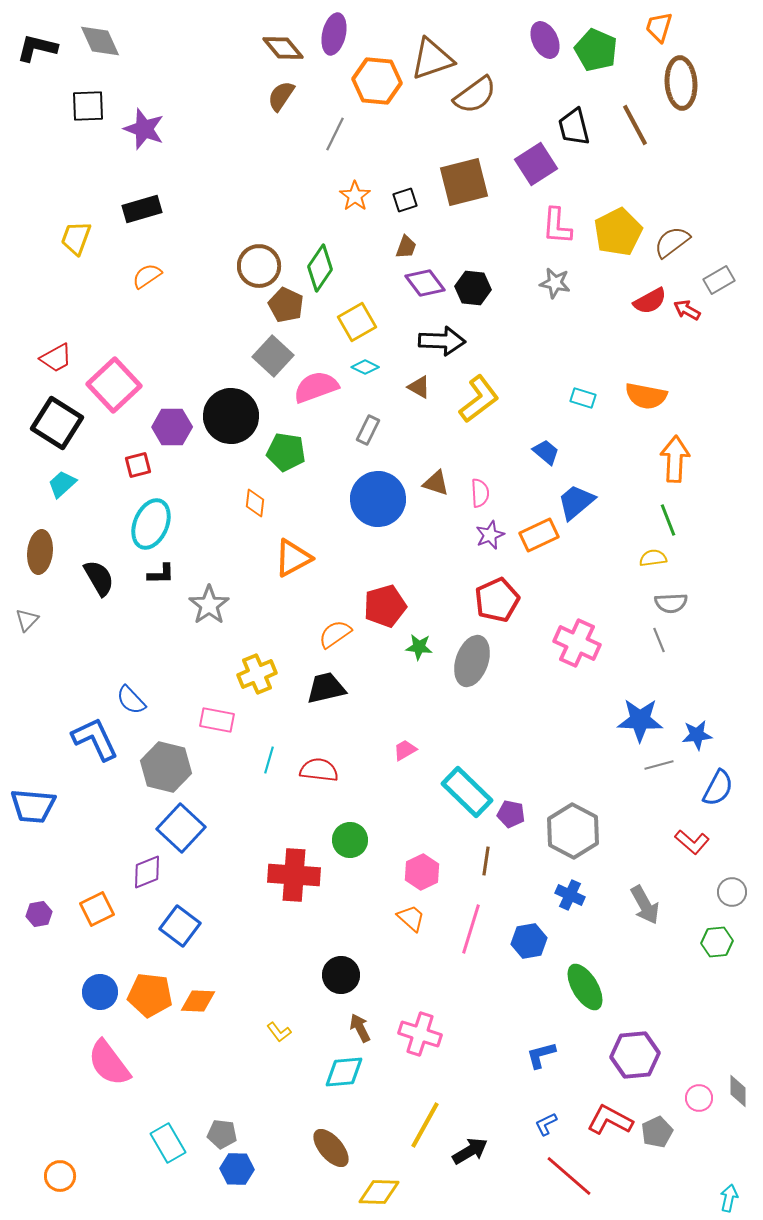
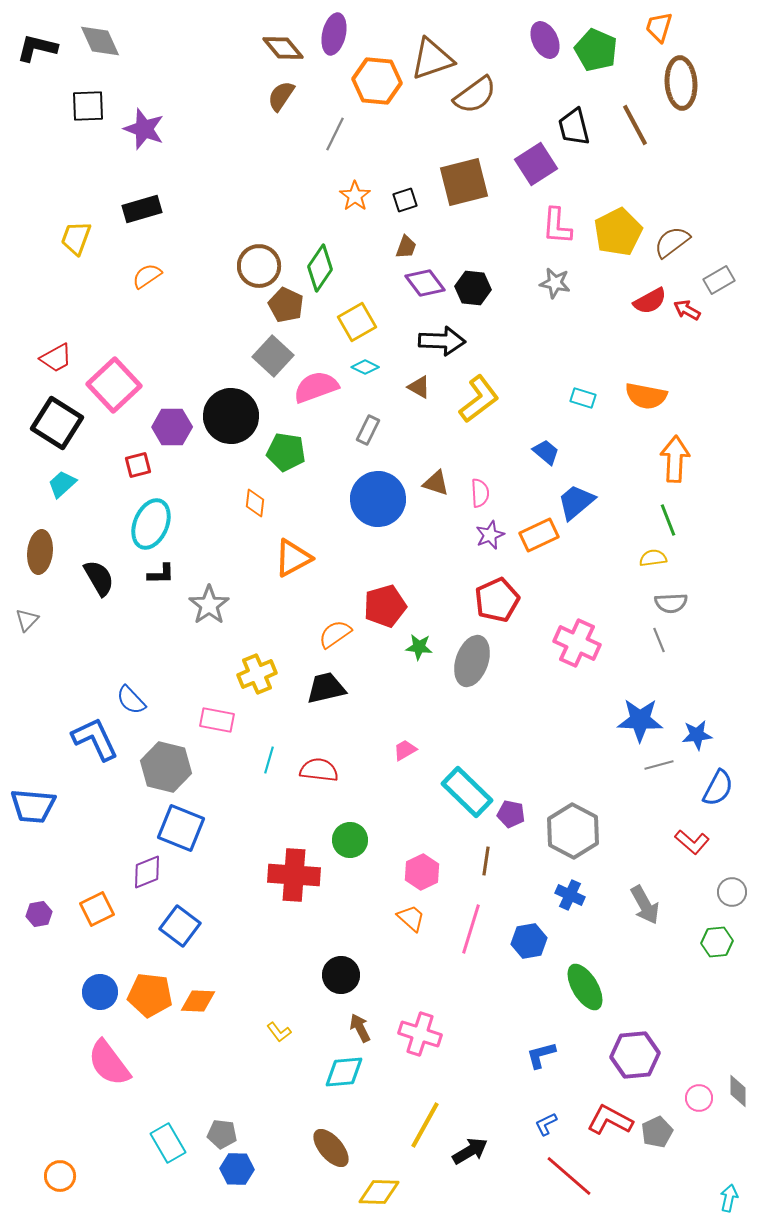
blue square at (181, 828): rotated 21 degrees counterclockwise
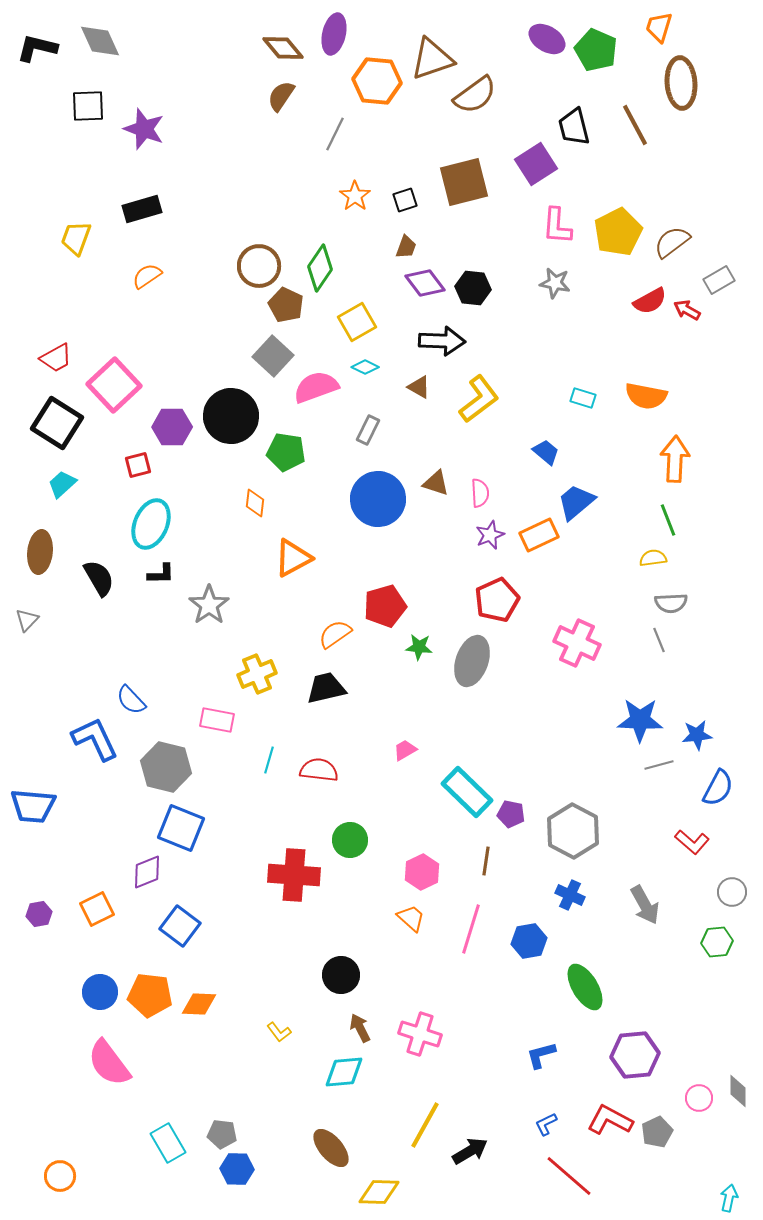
purple ellipse at (545, 40): moved 2 px right, 1 px up; rotated 33 degrees counterclockwise
orange diamond at (198, 1001): moved 1 px right, 3 px down
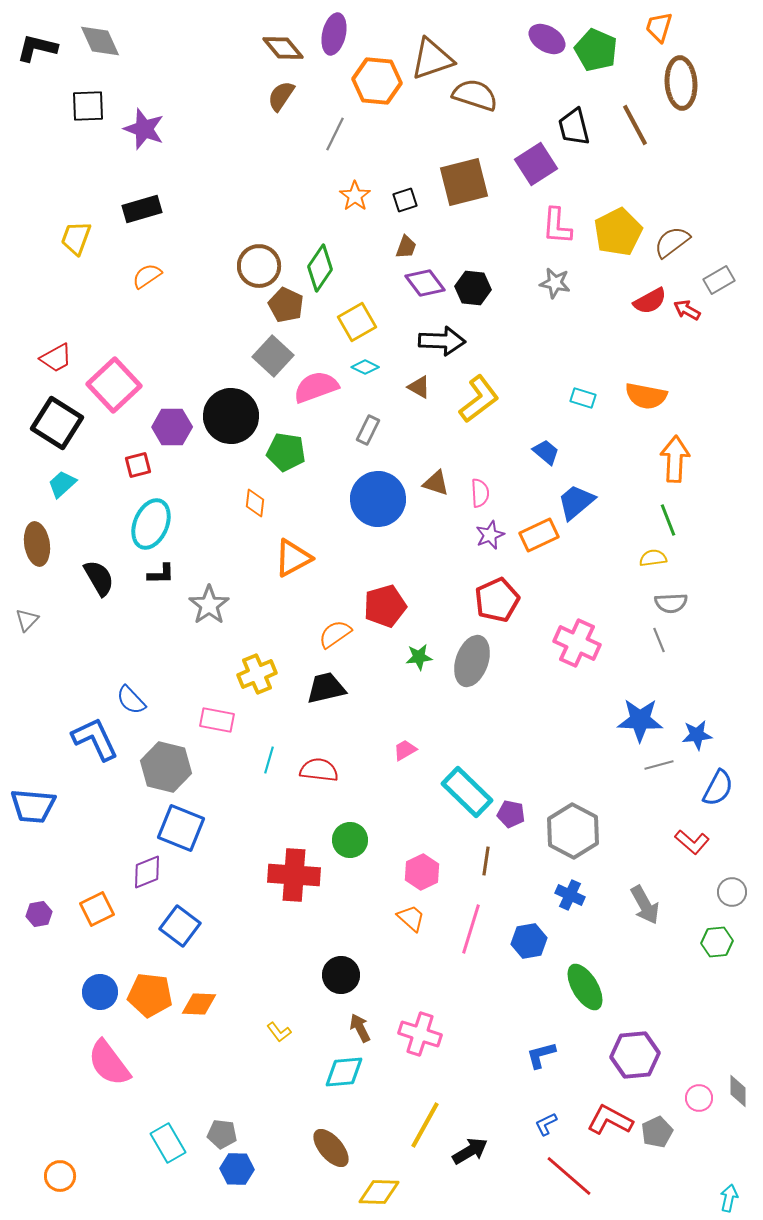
brown semicircle at (475, 95): rotated 126 degrees counterclockwise
brown ellipse at (40, 552): moved 3 px left, 8 px up; rotated 15 degrees counterclockwise
green star at (419, 647): moved 10 px down; rotated 12 degrees counterclockwise
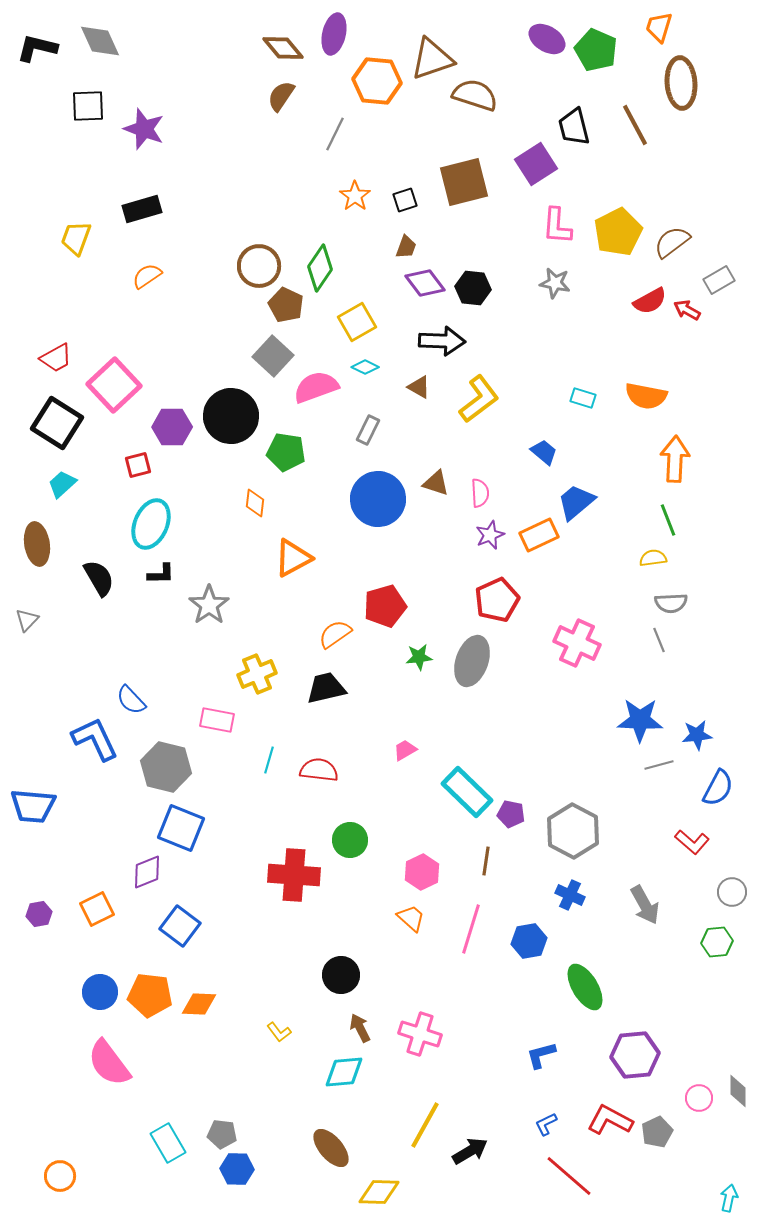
blue trapezoid at (546, 452): moved 2 px left
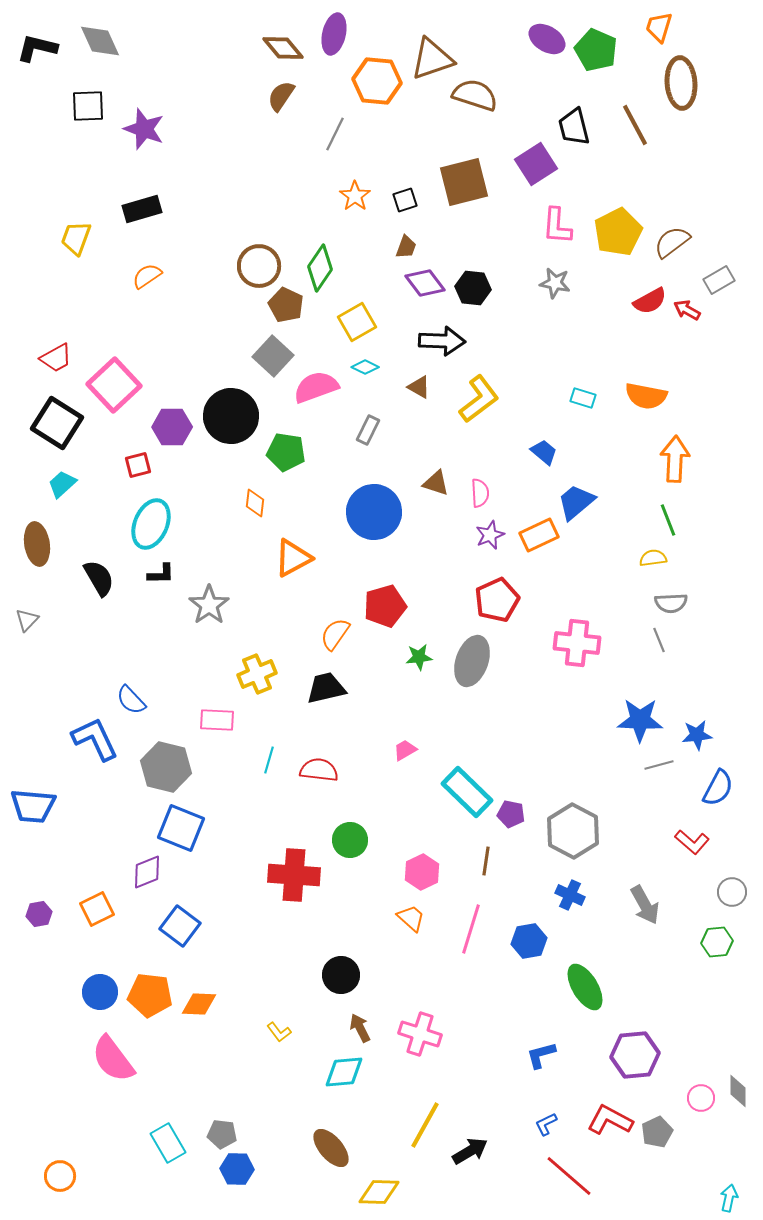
blue circle at (378, 499): moved 4 px left, 13 px down
orange semicircle at (335, 634): rotated 20 degrees counterclockwise
pink cross at (577, 643): rotated 18 degrees counterclockwise
pink rectangle at (217, 720): rotated 8 degrees counterclockwise
pink semicircle at (109, 1063): moved 4 px right, 4 px up
pink circle at (699, 1098): moved 2 px right
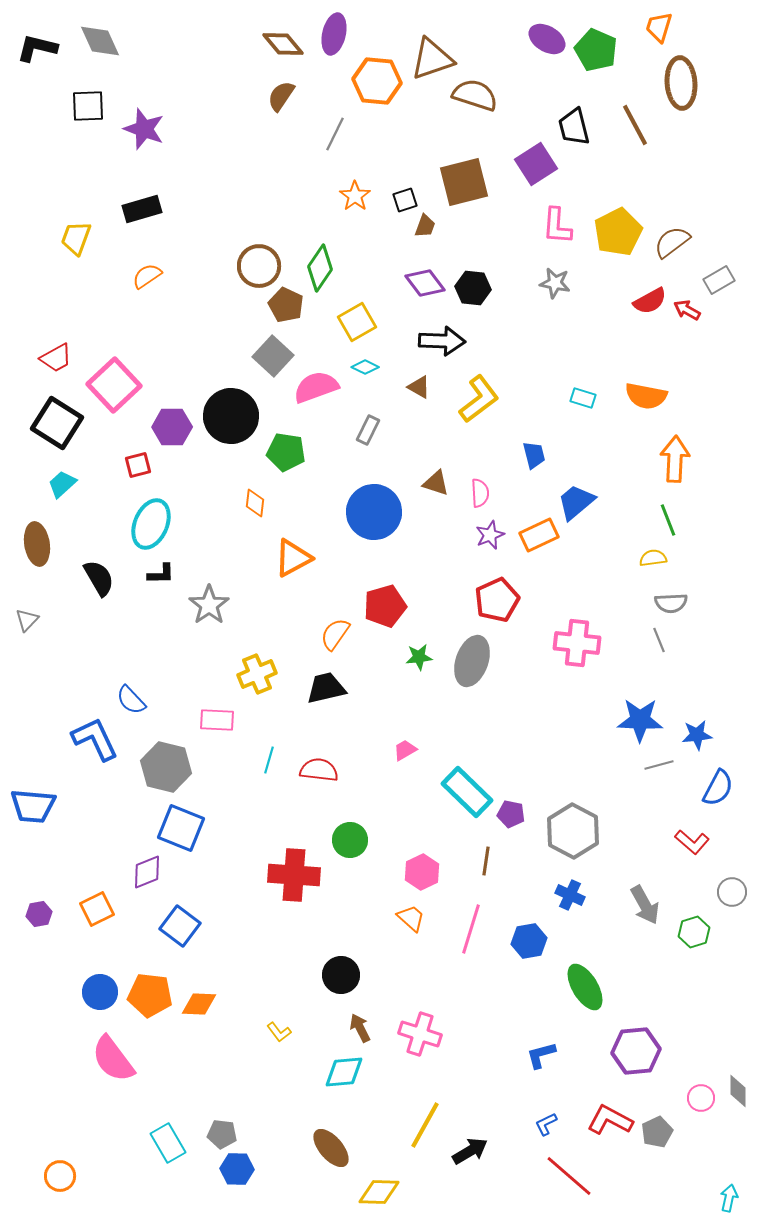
brown diamond at (283, 48): moved 4 px up
brown trapezoid at (406, 247): moved 19 px right, 21 px up
blue trapezoid at (544, 452): moved 10 px left, 3 px down; rotated 36 degrees clockwise
green hexagon at (717, 942): moved 23 px left, 10 px up; rotated 12 degrees counterclockwise
purple hexagon at (635, 1055): moved 1 px right, 4 px up
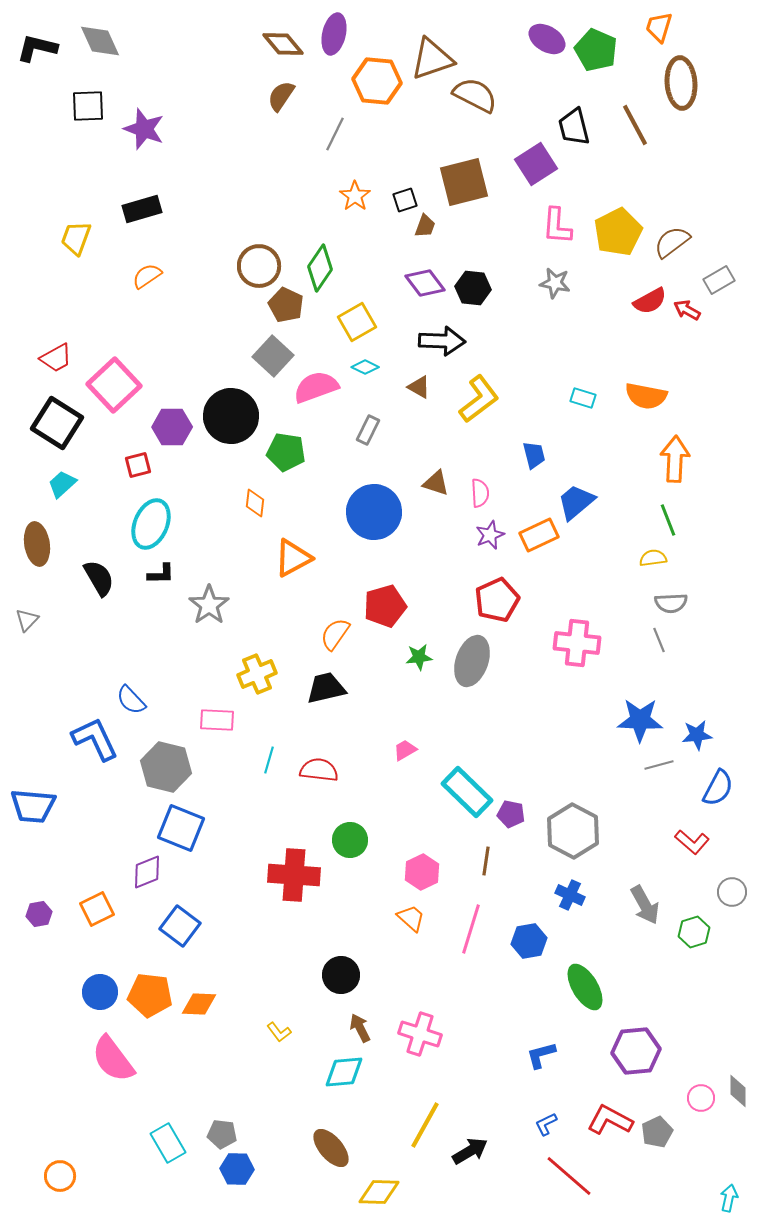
brown semicircle at (475, 95): rotated 9 degrees clockwise
